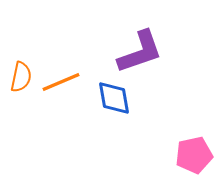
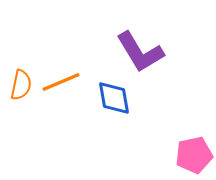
purple L-shape: rotated 78 degrees clockwise
orange semicircle: moved 8 px down
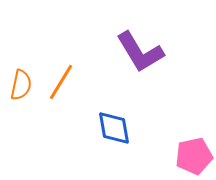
orange line: rotated 36 degrees counterclockwise
blue diamond: moved 30 px down
pink pentagon: moved 1 px down
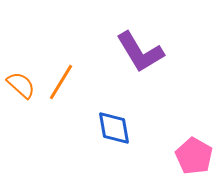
orange semicircle: rotated 60 degrees counterclockwise
pink pentagon: rotated 30 degrees counterclockwise
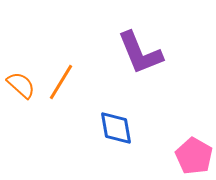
purple L-shape: moved 1 px down; rotated 9 degrees clockwise
blue diamond: moved 2 px right
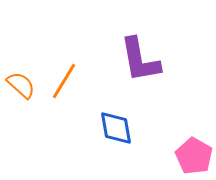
purple L-shape: moved 7 px down; rotated 12 degrees clockwise
orange line: moved 3 px right, 1 px up
